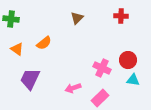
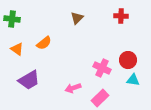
green cross: moved 1 px right
purple trapezoid: moved 1 px left, 1 px down; rotated 145 degrees counterclockwise
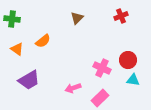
red cross: rotated 24 degrees counterclockwise
orange semicircle: moved 1 px left, 2 px up
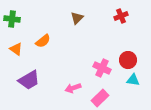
orange triangle: moved 1 px left
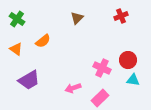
green cross: moved 5 px right; rotated 28 degrees clockwise
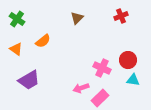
pink arrow: moved 8 px right
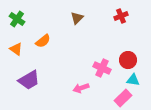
pink rectangle: moved 23 px right
